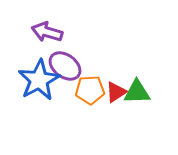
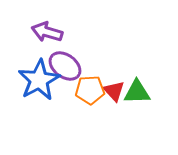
red triangle: moved 2 px left, 1 px up; rotated 40 degrees counterclockwise
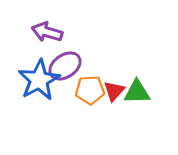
purple ellipse: rotated 72 degrees counterclockwise
red triangle: rotated 25 degrees clockwise
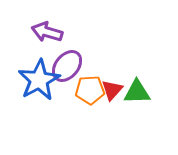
purple ellipse: moved 2 px right; rotated 16 degrees counterclockwise
red triangle: moved 2 px left, 1 px up
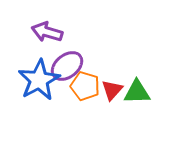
purple ellipse: rotated 12 degrees clockwise
orange pentagon: moved 5 px left, 4 px up; rotated 20 degrees clockwise
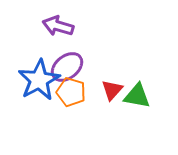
purple arrow: moved 11 px right, 6 px up
purple ellipse: moved 1 px down
orange pentagon: moved 14 px left, 6 px down
green triangle: moved 4 px down; rotated 12 degrees clockwise
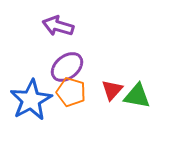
blue star: moved 8 px left, 20 px down
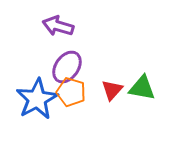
purple ellipse: rotated 16 degrees counterclockwise
green triangle: moved 5 px right, 8 px up
blue star: moved 6 px right, 1 px up
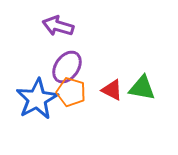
red triangle: rotated 45 degrees counterclockwise
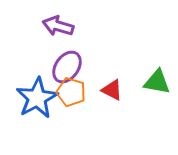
green triangle: moved 15 px right, 6 px up
blue star: moved 1 px up
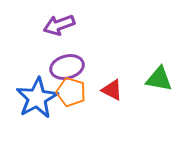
purple arrow: moved 1 px right, 1 px up; rotated 36 degrees counterclockwise
purple ellipse: rotated 40 degrees clockwise
green triangle: moved 2 px right, 3 px up
